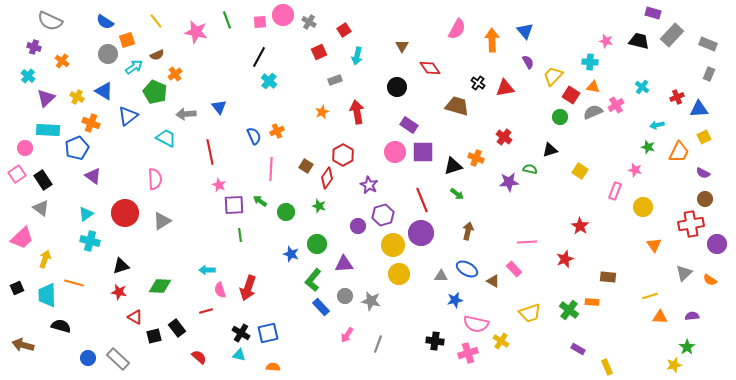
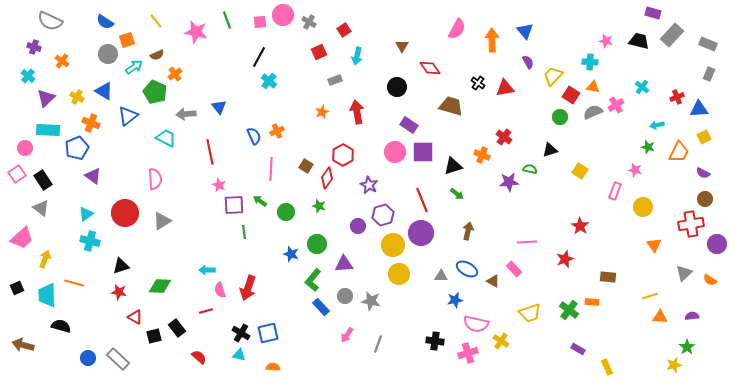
brown trapezoid at (457, 106): moved 6 px left
orange cross at (476, 158): moved 6 px right, 3 px up
green line at (240, 235): moved 4 px right, 3 px up
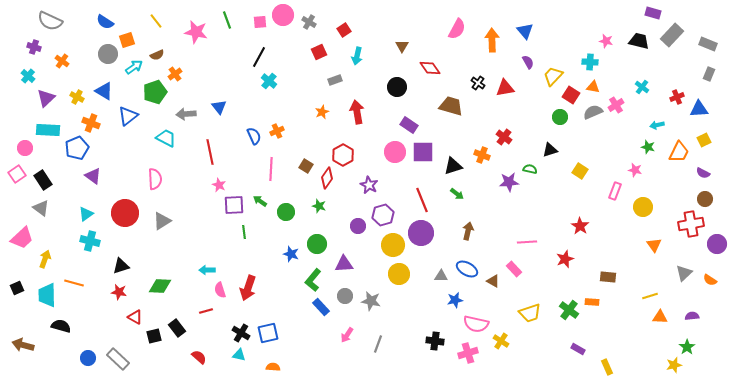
green pentagon at (155, 92): rotated 30 degrees clockwise
yellow square at (704, 137): moved 3 px down
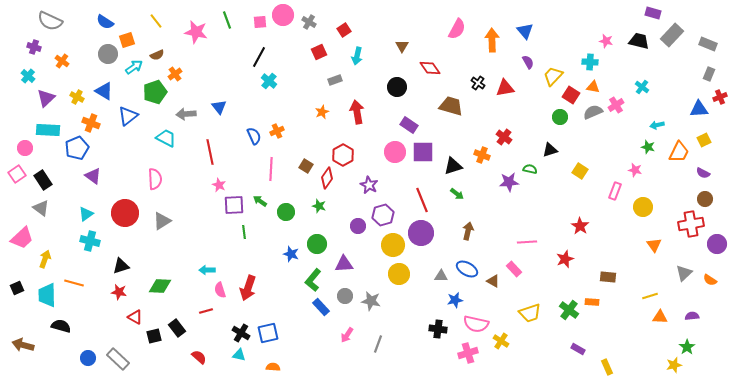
red cross at (677, 97): moved 43 px right
black cross at (435, 341): moved 3 px right, 12 px up
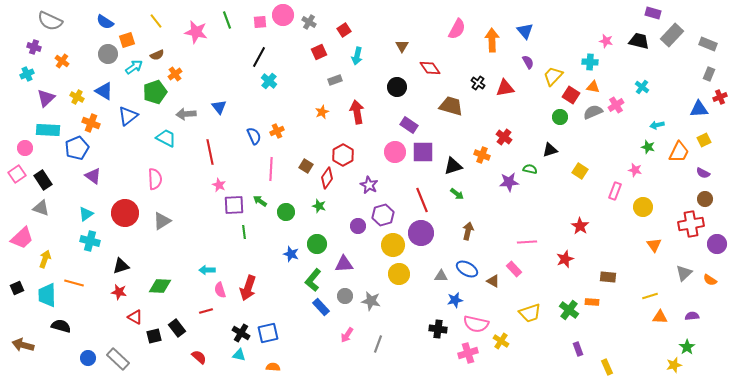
cyan cross at (28, 76): moved 1 px left, 2 px up; rotated 24 degrees clockwise
gray triangle at (41, 208): rotated 18 degrees counterclockwise
purple rectangle at (578, 349): rotated 40 degrees clockwise
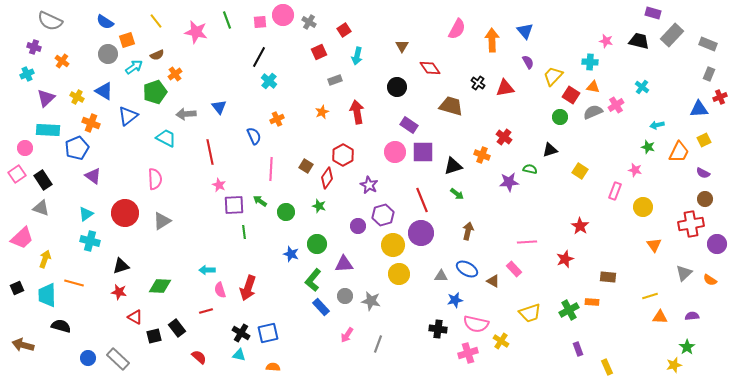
orange cross at (277, 131): moved 12 px up
green cross at (569, 310): rotated 24 degrees clockwise
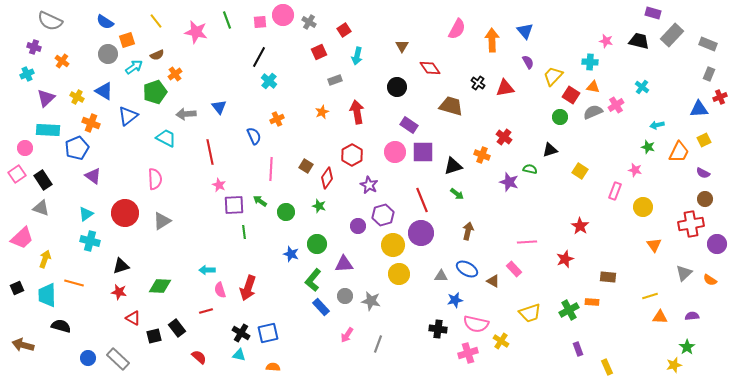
red hexagon at (343, 155): moved 9 px right
purple star at (509, 182): rotated 24 degrees clockwise
red triangle at (135, 317): moved 2 px left, 1 px down
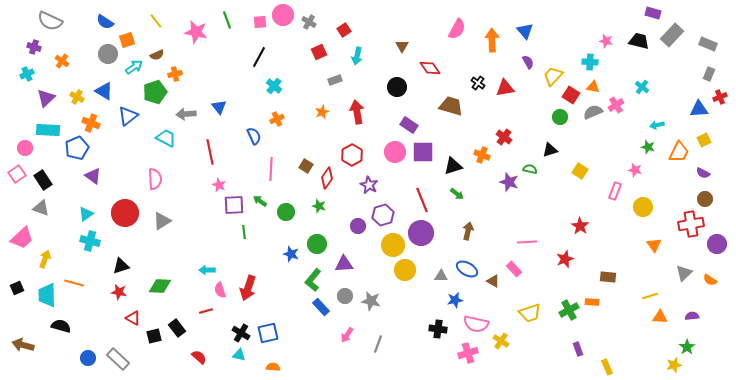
orange cross at (175, 74): rotated 24 degrees clockwise
cyan cross at (269, 81): moved 5 px right, 5 px down
yellow circle at (399, 274): moved 6 px right, 4 px up
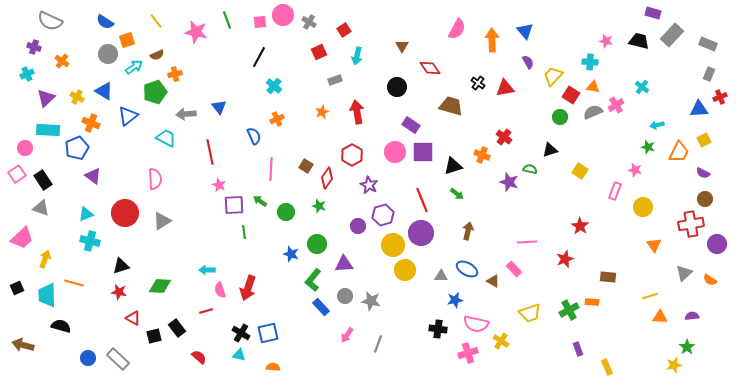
purple rectangle at (409, 125): moved 2 px right
cyan triangle at (86, 214): rotated 14 degrees clockwise
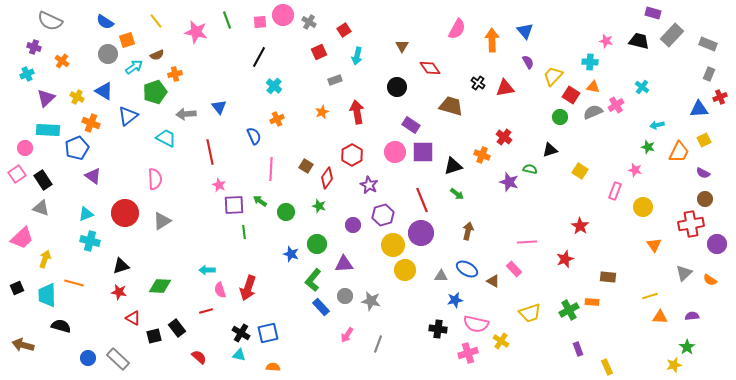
purple circle at (358, 226): moved 5 px left, 1 px up
